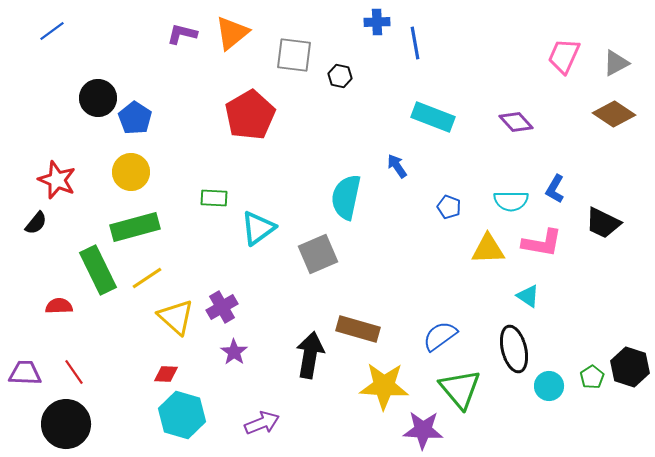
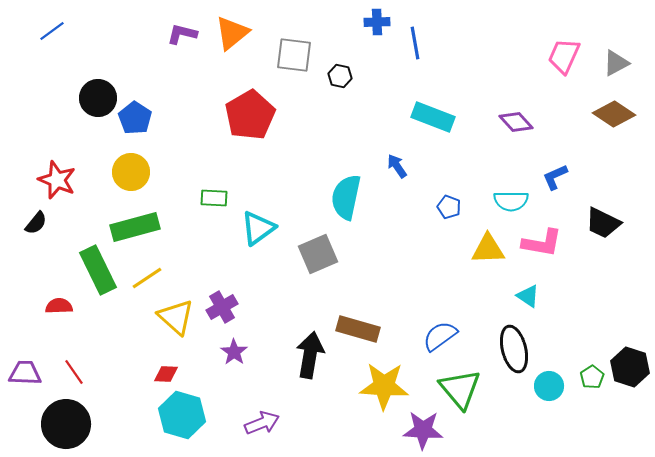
blue L-shape at (555, 189): moved 12 px up; rotated 36 degrees clockwise
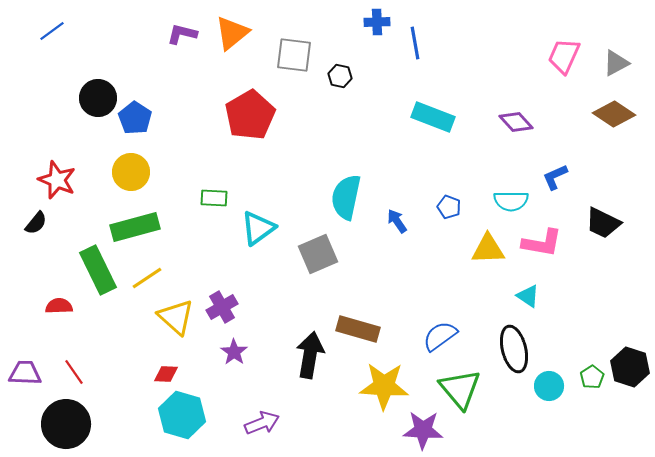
blue arrow at (397, 166): moved 55 px down
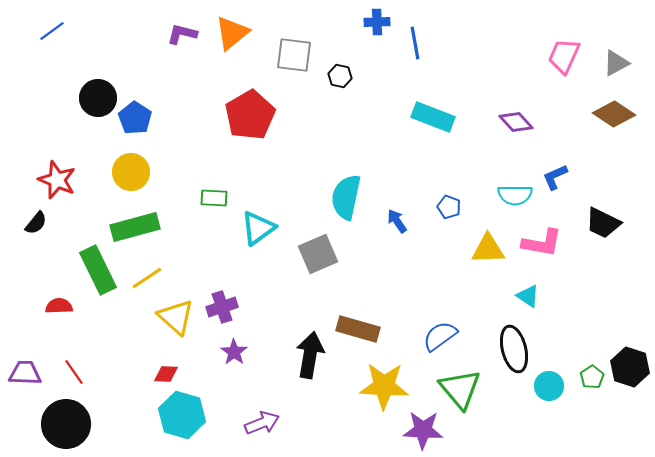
cyan semicircle at (511, 201): moved 4 px right, 6 px up
purple cross at (222, 307): rotated 12 degrees clockwise
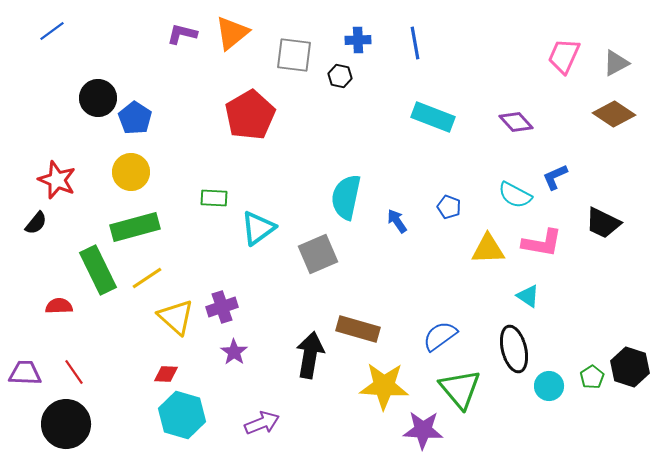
blue cross at (377, 22): moved 19 px left, 18 px down
cyan semicircle at (515, 195): rotated 28 degrees clockwise
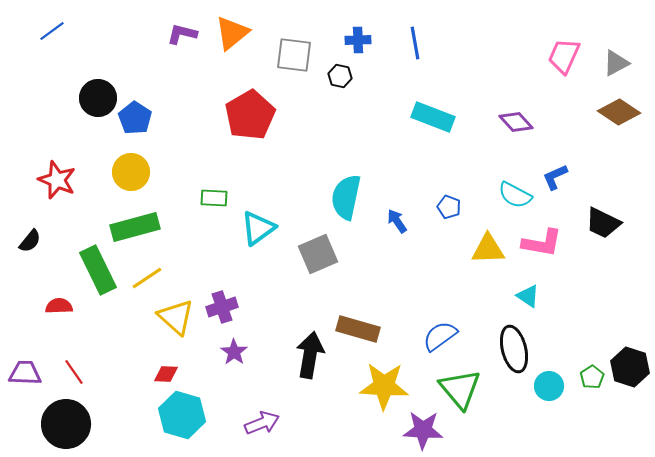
brown diamond at (614, 114): moved 5 px right, 2 px up
black semicircle at (36, 223): moved 6 px left, 18 px down
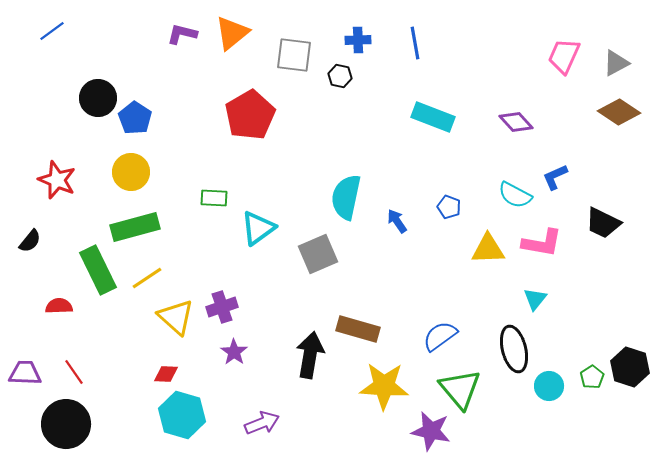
cyan triangle at (528, 296): moved 7 px right, 3 px down; rotated 35 degrees clockwise
purple star at (423, 430): moved 8 px right, 1 px down; rotated 9 degrees clockwise
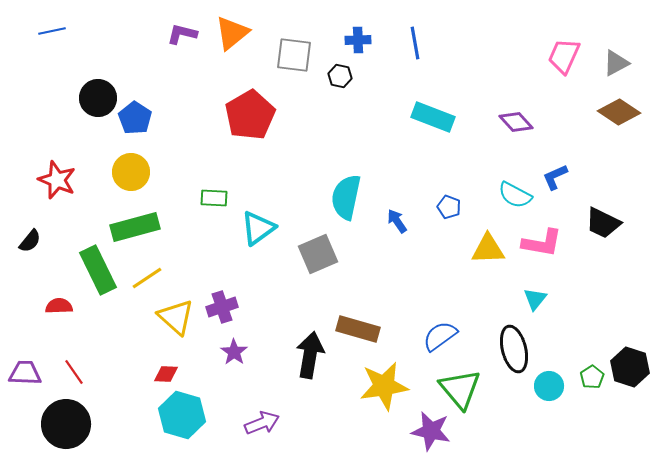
blue line at (52, 31): rotated 24 degrees clockwise
yellow star at (384, 386): rotated 12 degrees counterclockwise
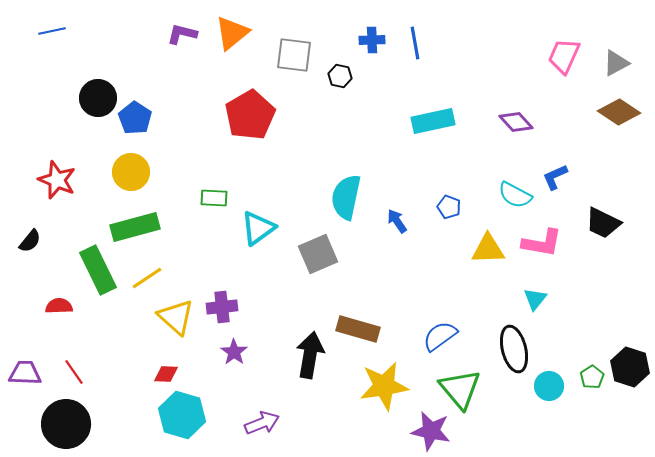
blue cross at (358, 40): moved 14 px right
cyan rectangle at (433, 117): moved 4 px down; rotated 33 degrees counterclockwise
purple cross at (222, 307): rotated 12 degrees clockwise
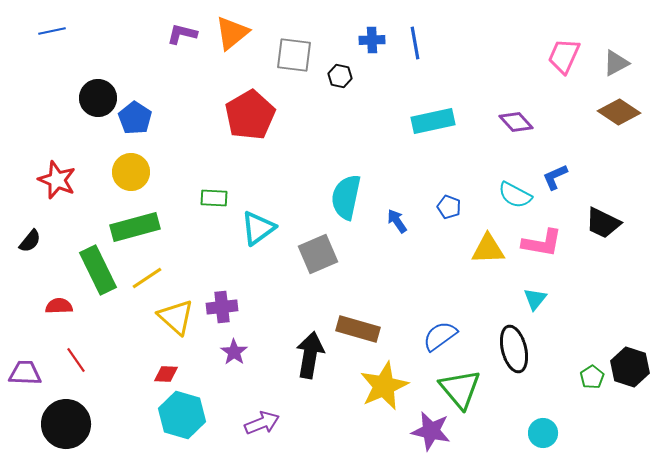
red line at (74, 372): moved 2 px right, 12 px up
yellow star at (384, 386): rotated 15 degrees counterclockwise
cyan circle at (549, 386): moved 6 px left, 47 px down
